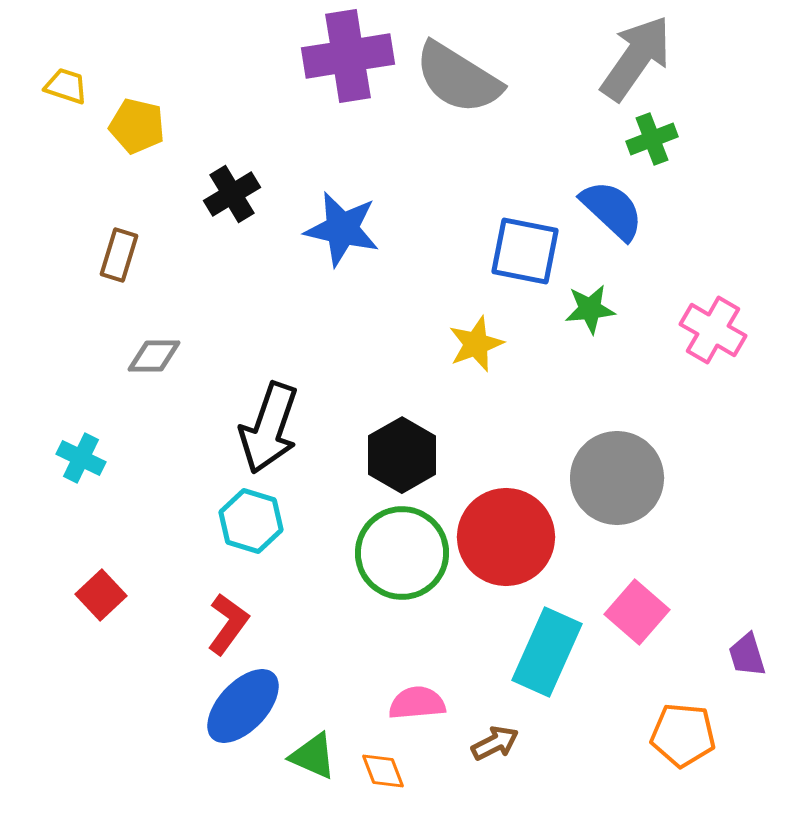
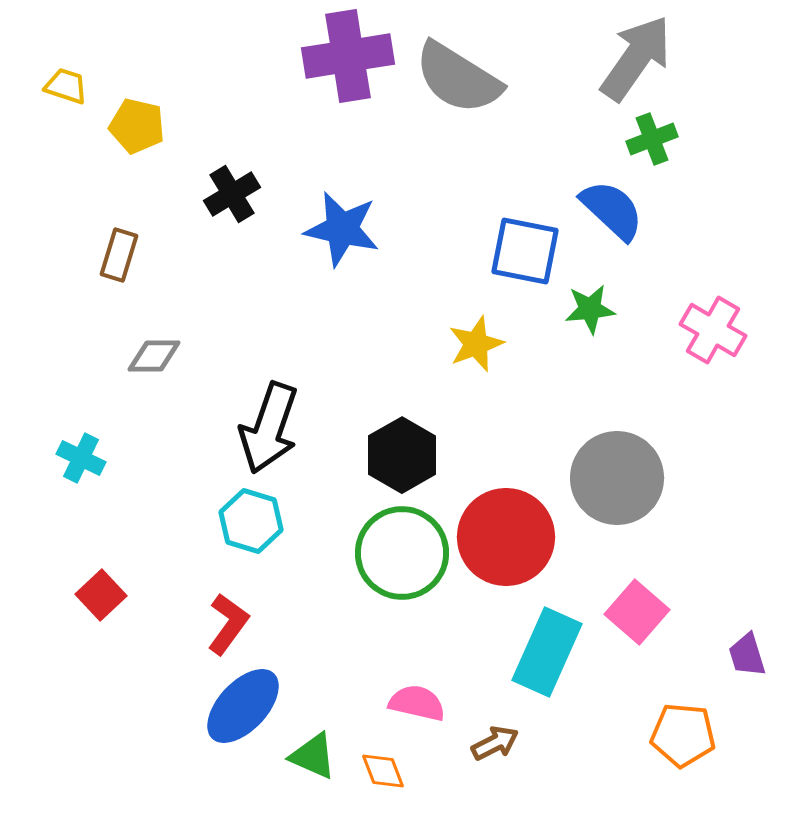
pink semicircle: rotated 18 degrees clockwise
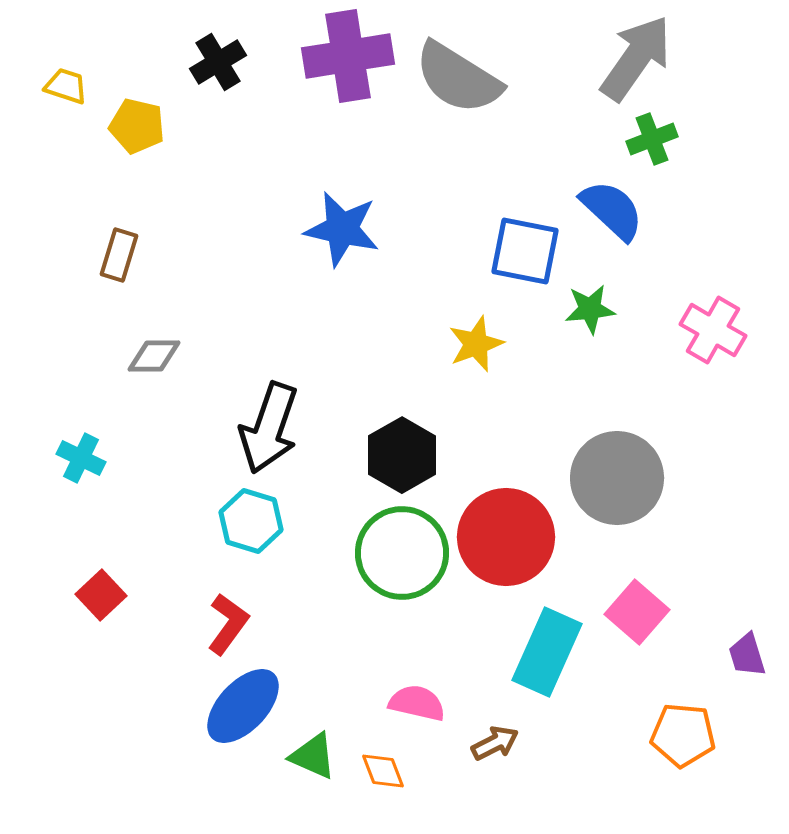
black cross: moved 14 px left, 132 px up
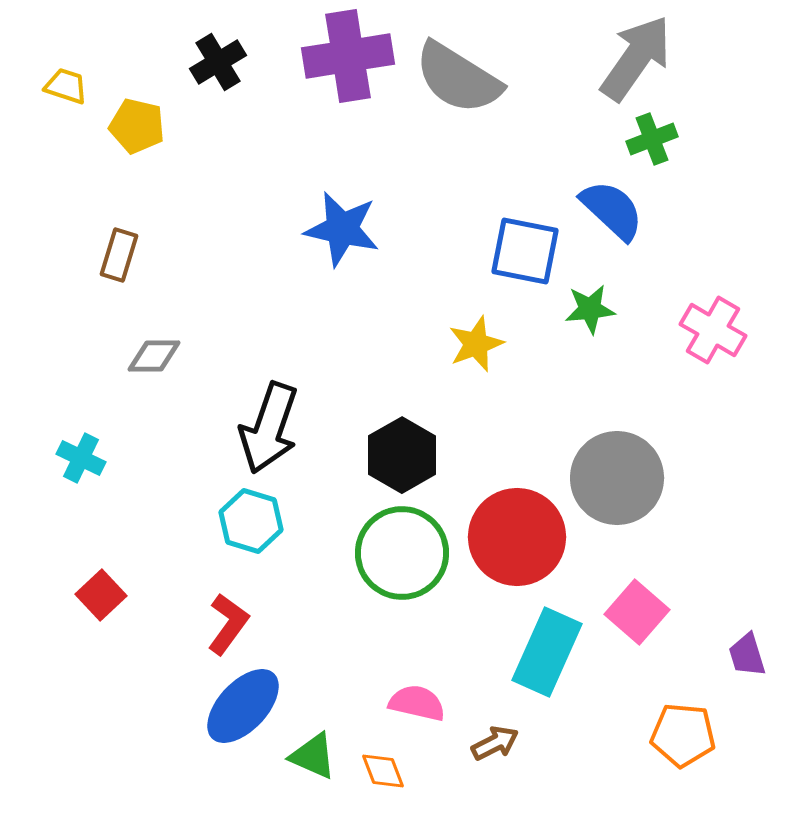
red circle: moved 11 px right
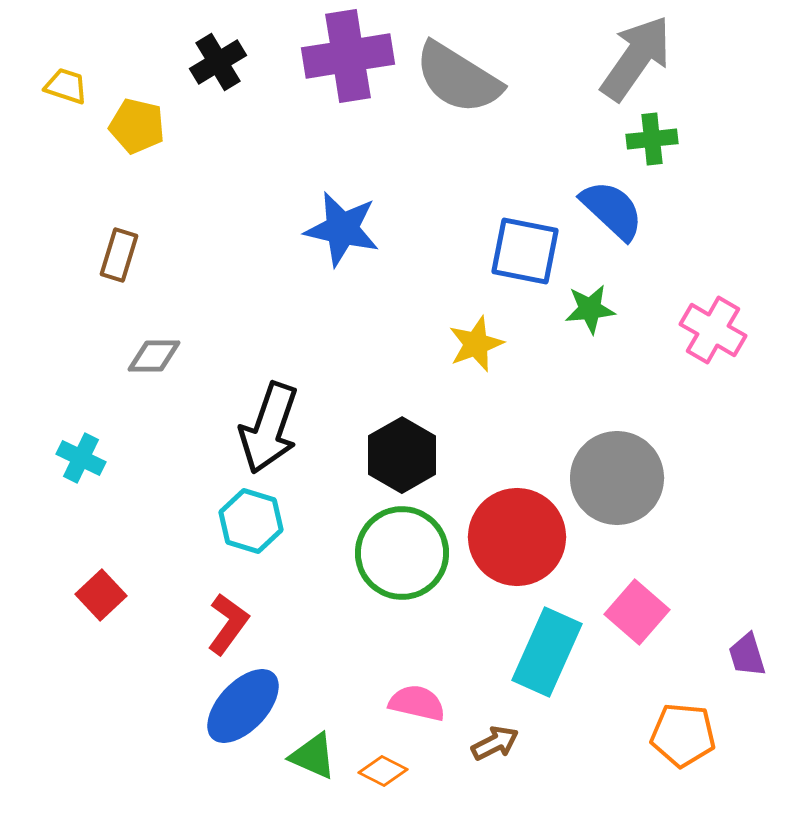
green cross: rotated 15 degrees clockwise
orange diamond: rotated 42 degrees counterclockwise
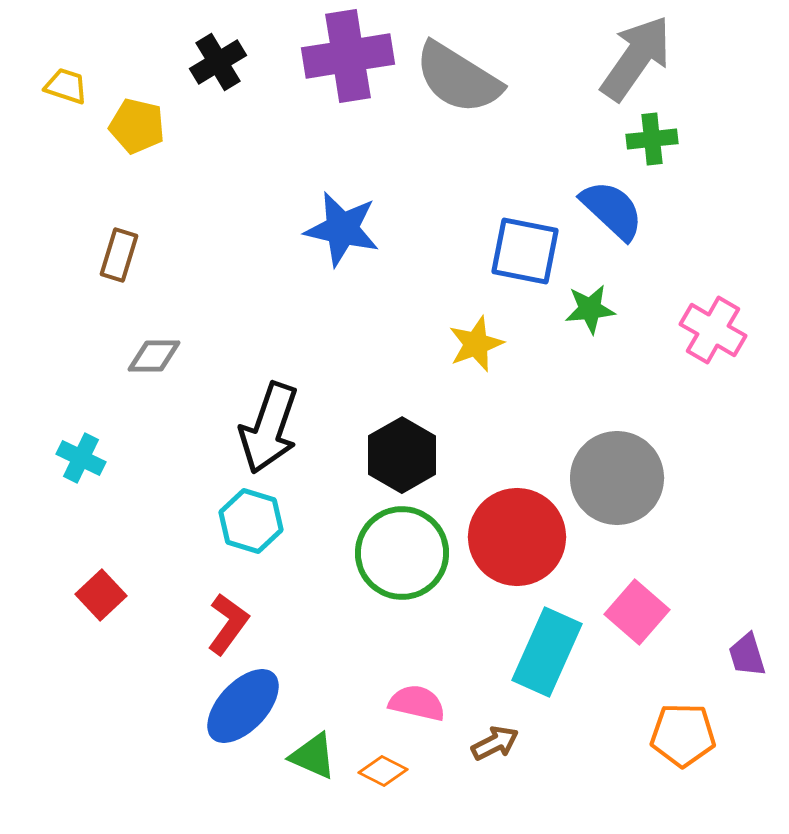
orange pentagon: rotated 4 degrees counterclockwise
